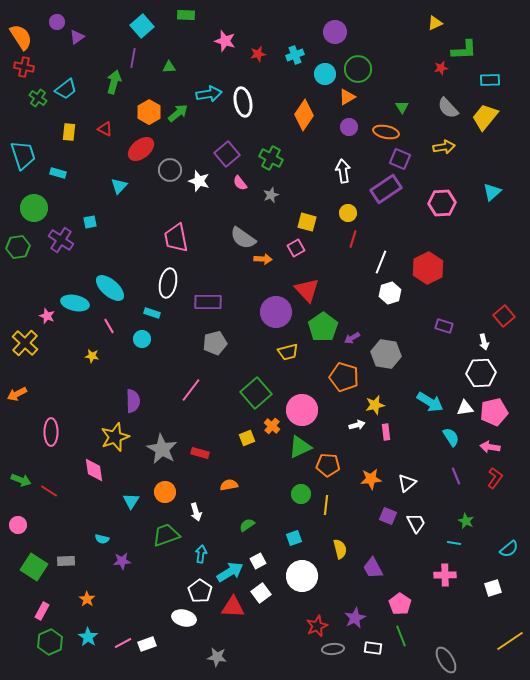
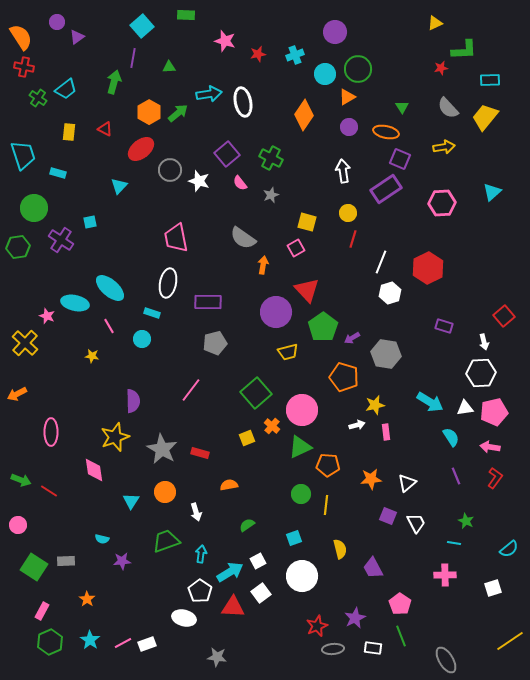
orange arrow at (263, 259): moved 6 px down; rotated 84 degrees counterclockwise
green trapezoid at (166, 535): moved 6 px down
cyan star at (88, 637): moved 2 px right, 3 px down
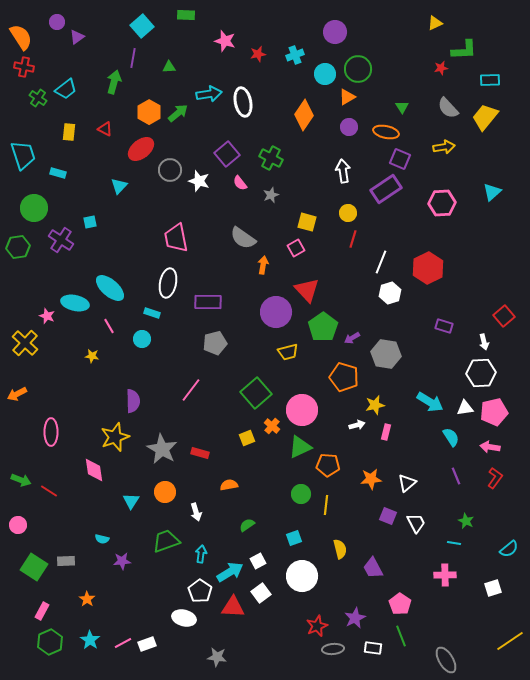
pink rectangle at (386, 432): rotated 21 degrees clockwise
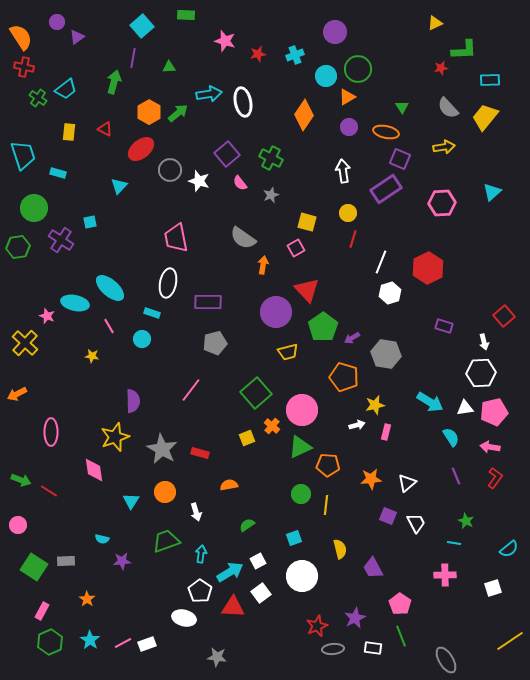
cyan circle at (325, 74): moved 1 px right, 2 px down
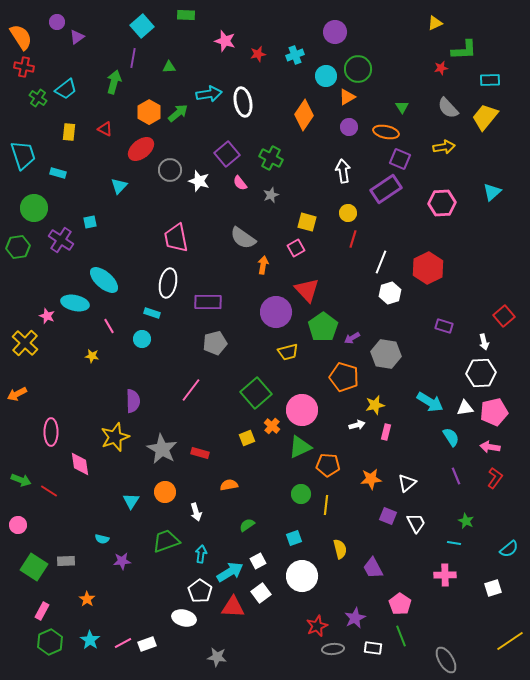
cyan ellipse at (110, 288): moved 6 px left, 8 px up
pink diamond at (94, 470): moved 14 px left, 6 px up
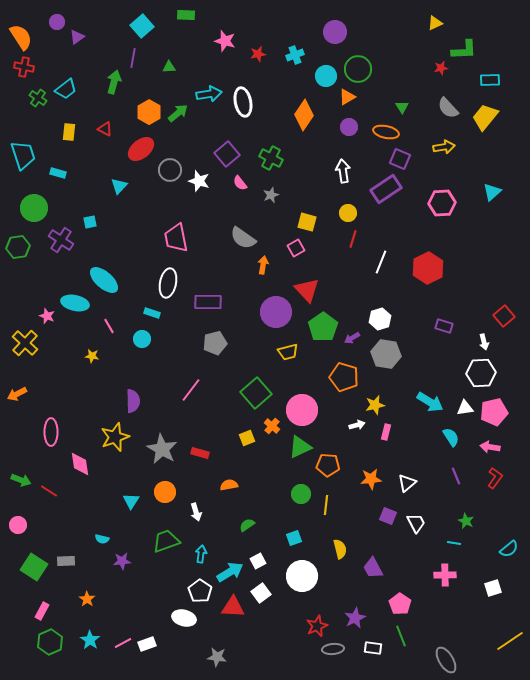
white hexagon at (390, 293): moved 10 px left, 26 px down
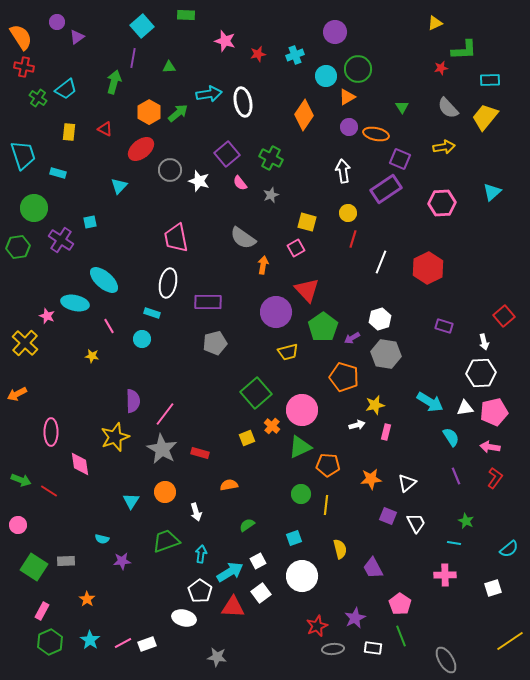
orange ellipse at (386, 132): moved 10 px left, 2 px down
pink line at (191, 390): moved 26 px left, 24 px down
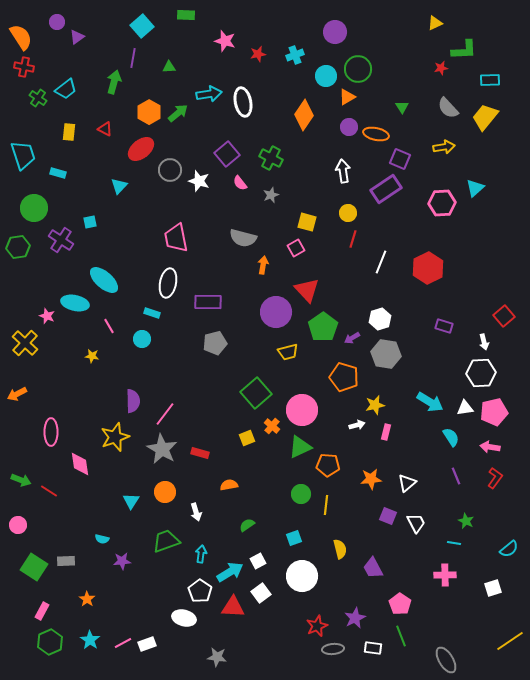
cyan triangle at (492, 192): moved 17 px left, 4 px up
gray semicircle at (243, 238): rotated 20 degrees counterclockwise
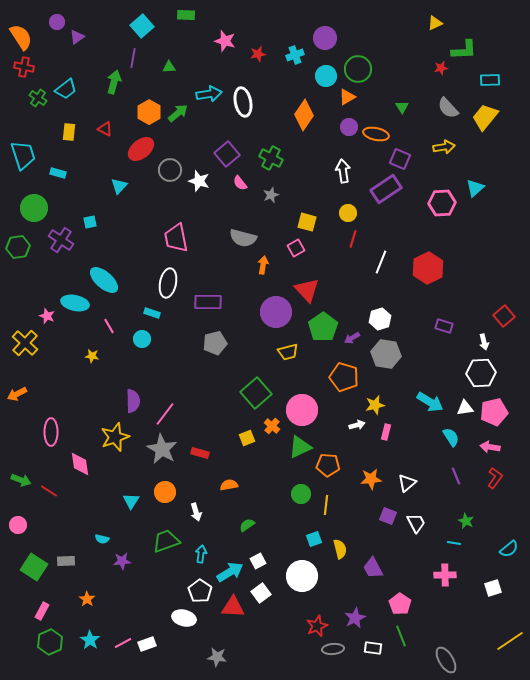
purple circle at (335, 32): moved 10 px left, 6 px down
cyan square at (294, 538): moved 20 px right, 1 px down
